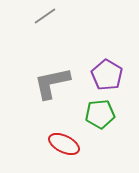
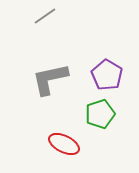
gray L-shape: moved 2 px left, 4 px up
green pentagon: rotated 12 degrees counterclockwise
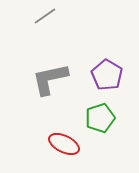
green pentagon: moved 4 px down
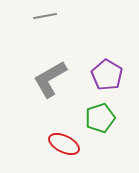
gray line: rotated 25 degrees clockwise
gray L-shape: rotated 18 degrees counterclockwise
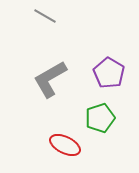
gray line: rotated 40 degrees clockwise
purple pentagon: moved 2 px right, 2 px up
red ellipse: moved 1 px right, 1 px down
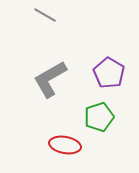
gray line: moved 1 px up
green pentagon: moved 1 px left, 1 px up
red ellipse: rotated 16 degrees counterclockwise
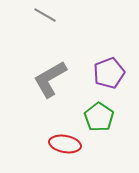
purple pentagon: rotated 20 degrees clockwise
green pentagon: rotated 20 degrees counterclockwise
red ellipse: moved 1 px up
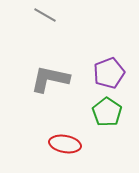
gray L-shape: rotated 42 degrees clockwise
green pentagon: moved 8 px right, 5 px up
